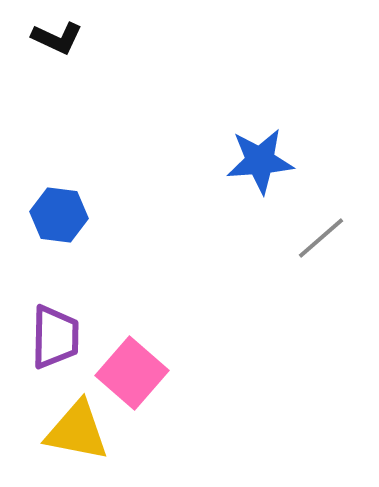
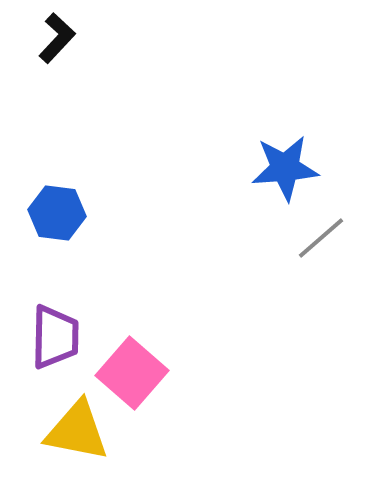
black L-shape: rotated 72 degrees counterclockwise
blue star: moved 25 px right, 7 px down
blue hexagon: moved 2 px left, 2 px up
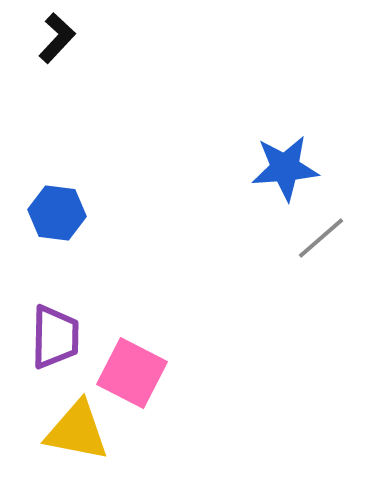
pink square: rotated 14 degrees counterclockwise
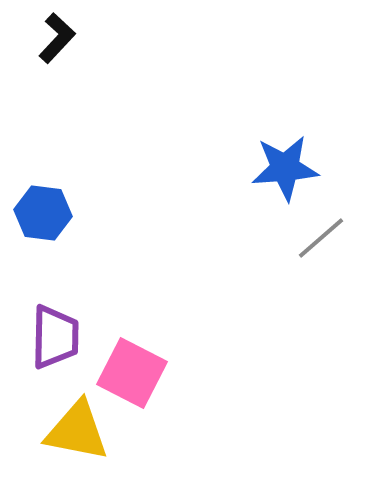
blue hexagon: moved 14 px left
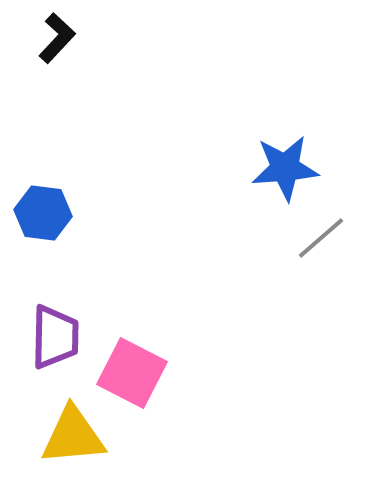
yellow triangle: moved 4 px left, 5 px down; rotated 16 degrees counterclockwise
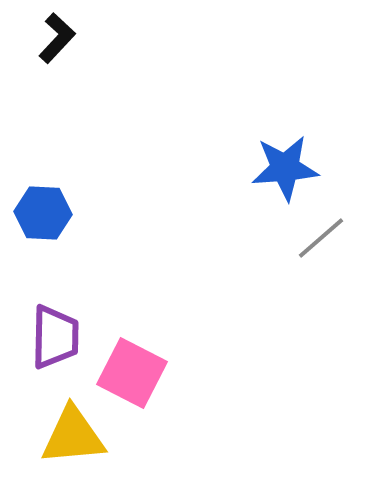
blue hexagon: rotated 4 degrees counterclockwise
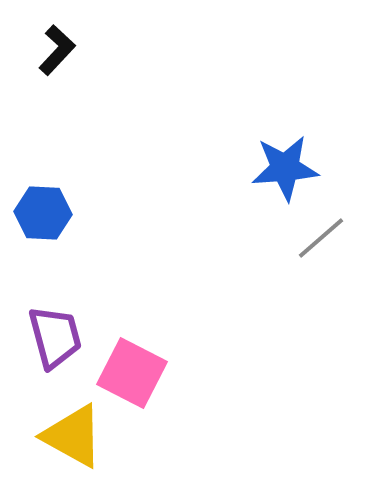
black L-shape: moved 12 px down
purple trapezoid: rotated 16 degrees counterclockwise
yellow triangle: rotated 34 degrees clockwise
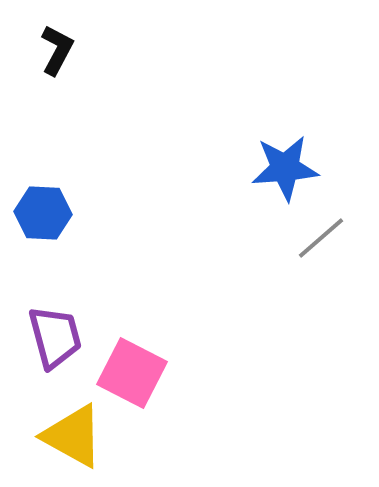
black L-shape: rotated 15 degrees counterclockwise
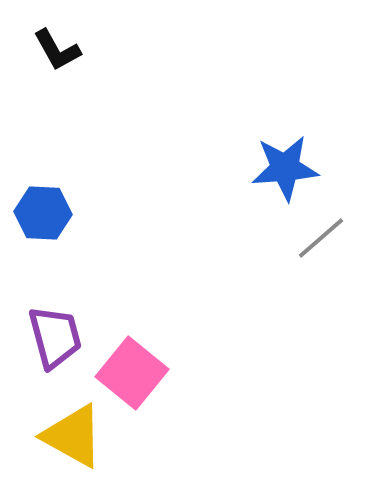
black L-shape: rotated 123 degrees clockwise
pink square: rotated 12 degrees clockwise
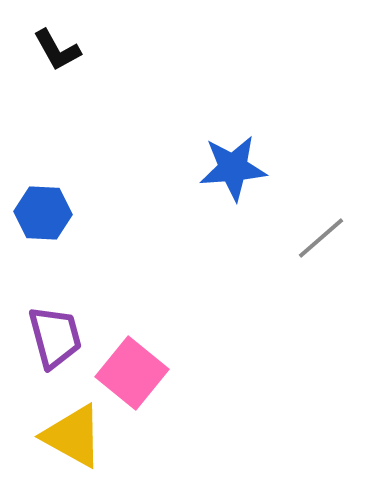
blue star: moved 52 px left
